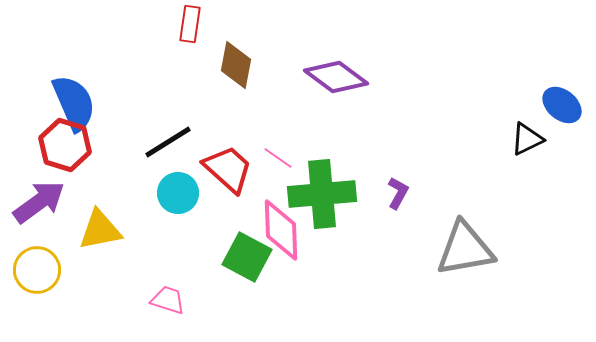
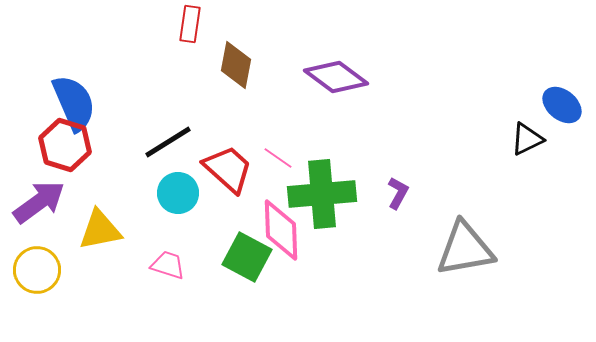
pink trapezoid: moved 35 px up
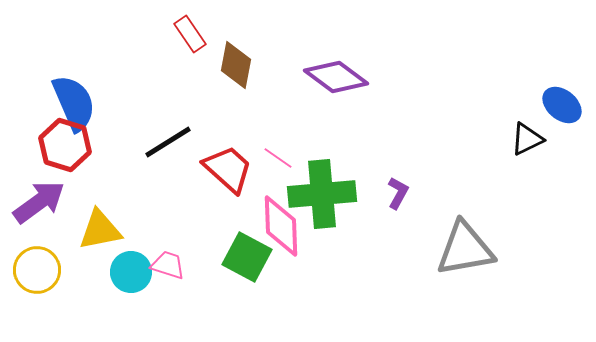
red rectangle: moved 10 px down; rotated 42 degrees counterclockwise
cyan circle: moved 47 px left, 79 px down
pink diamond: moved 4 px up
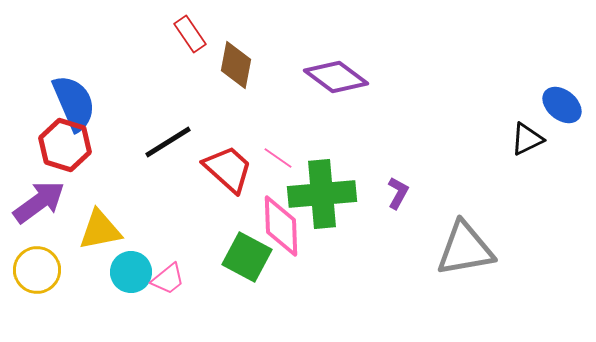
pink trapezoid: moved 14 px down; rotated 123 degrees clockwise
